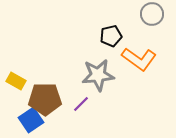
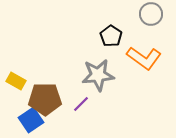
gray circle: moved 1 px left
black pentagon: rotated 25 degrees counterclockwise
orange L-shape: moved 5 px right, 1 px up
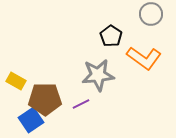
purple line: rotated 18 degrees clockwise
